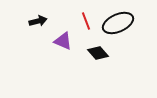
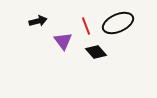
red line: moved 5 px down
purple triangle: rotated 30 degrees clockwise
black diamond: moved 2 px left, 1 px up
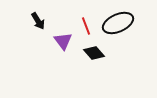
black arrow: rotated 72 degrees clockwise
black diamond: moved 2 px left, 1 px down
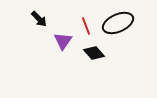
black arrow: moved 1 px right, 2 px up; rotated 12 degrees counterclockwise
purple triangle: rotated 12 degrees clockwise
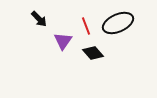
black diamond: moved 1 px left
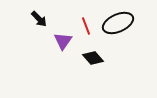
black diamond: moved 5 px down
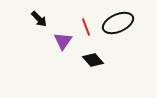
red line: moved 1 px down
black diamond: moved 2 px down
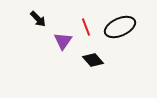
black arrow: moved 1 px left
black ellipse: moved 2 px right, 4 px down
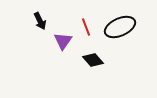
black arrow: moved 2 px right, 2 px down; rotated 18 degrees clockwise
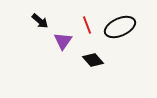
black arrow: rotated 24 degrees counterclockwise
red line: moved 1 px right, 2 px up
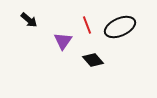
black arrow: moved 11 px left, 1 px up
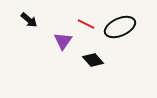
red line: moved 1 px left, 1 px up; rotated 42 degrees counterclockwise
